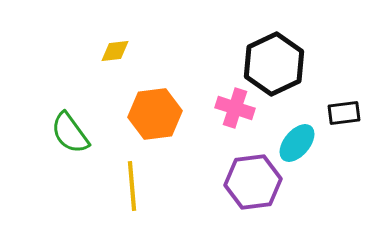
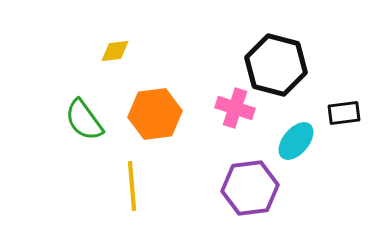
black hexagon: moved 2 px right, 1 px down; rotated 20 degrees counterclockwise
green semicircle: moved 14 px right, 13 px up
cyan ellipse: moved 1 px left, 2 px up
purple hexagon: moved 3 px left, 6 px down
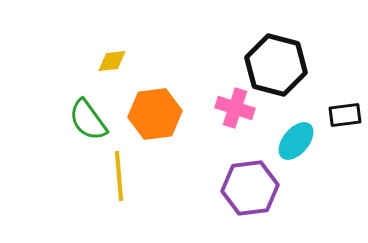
yellow diamond: moved 3 px left, 10 px down
black rectangle: moved 1 px right, 2 px down
green semicircle: moved 4 px right
yellow line: moved 13 px left, 10 px up
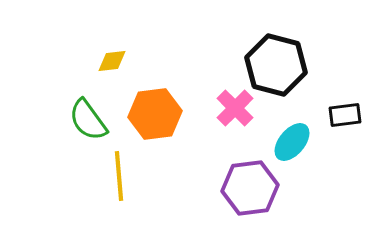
pink cross: rotated 27 degrees clockwise
cyan ellipse: moved 4 px left, 1 px down
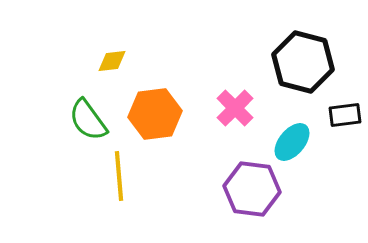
black hexagon: moved 27 px right, 3 px up
purple hexagon: moved 2 px right, 1 px down; rotated 14 degrees clockwise
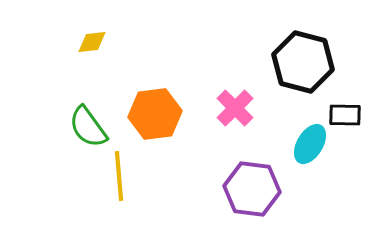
yellow diamond: moved 20 px left, 19 px up
black rectangle: rotated 8 degrees clockwise
green semicircle: moved 7 px down
cyan ellipse: moved 18 px right, 2 px down; rotated 9 degrees counterclockwise
